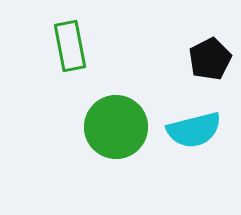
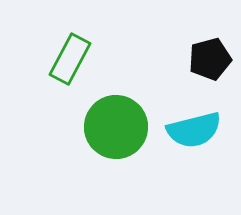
green rectangle: moved 13 px down; rotated 39 degrees clockwise
black pentagon: rotated 12 degrees clockwise
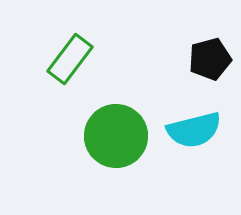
green rectangle: rotated 9 degrees clockwise
green circle: moved 9 px down
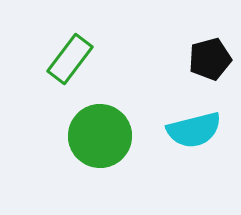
green circle: moved 16 px left
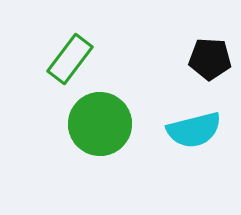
black pentagon: rotated 18 degrees clockwise
green circle: moved 12 px up
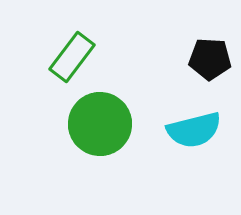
green rectangle: moved 2 px right, 2 px up
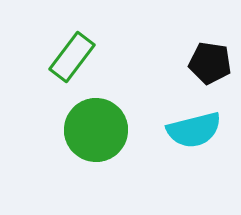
black pentagon: moved 4 px down; rotated 6 degrees clockwise
green circle: moved 4 px left, 6 px down
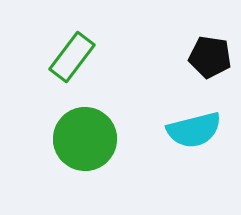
black pentagon: moved 6 px up
green circle: moved 11 px left, 9 px down
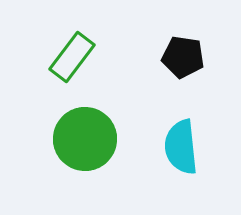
black pentagon: moved 27 px left
cyan semicircle: moved 13 px left, 17 px down; rotated 98 degrees clockwise
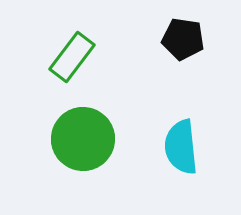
black pentagon: moved 18 px up
green circle: moved 2 px left
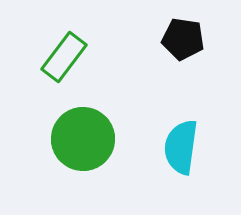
green rectangle: moved 8 px left
cyan semicircle: rotated 14 degrees clockwise
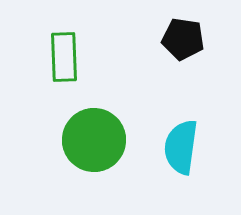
green rectangle: rotated 39 degrees counterclockwise
green circle: moved 11 px right, 1 px down
